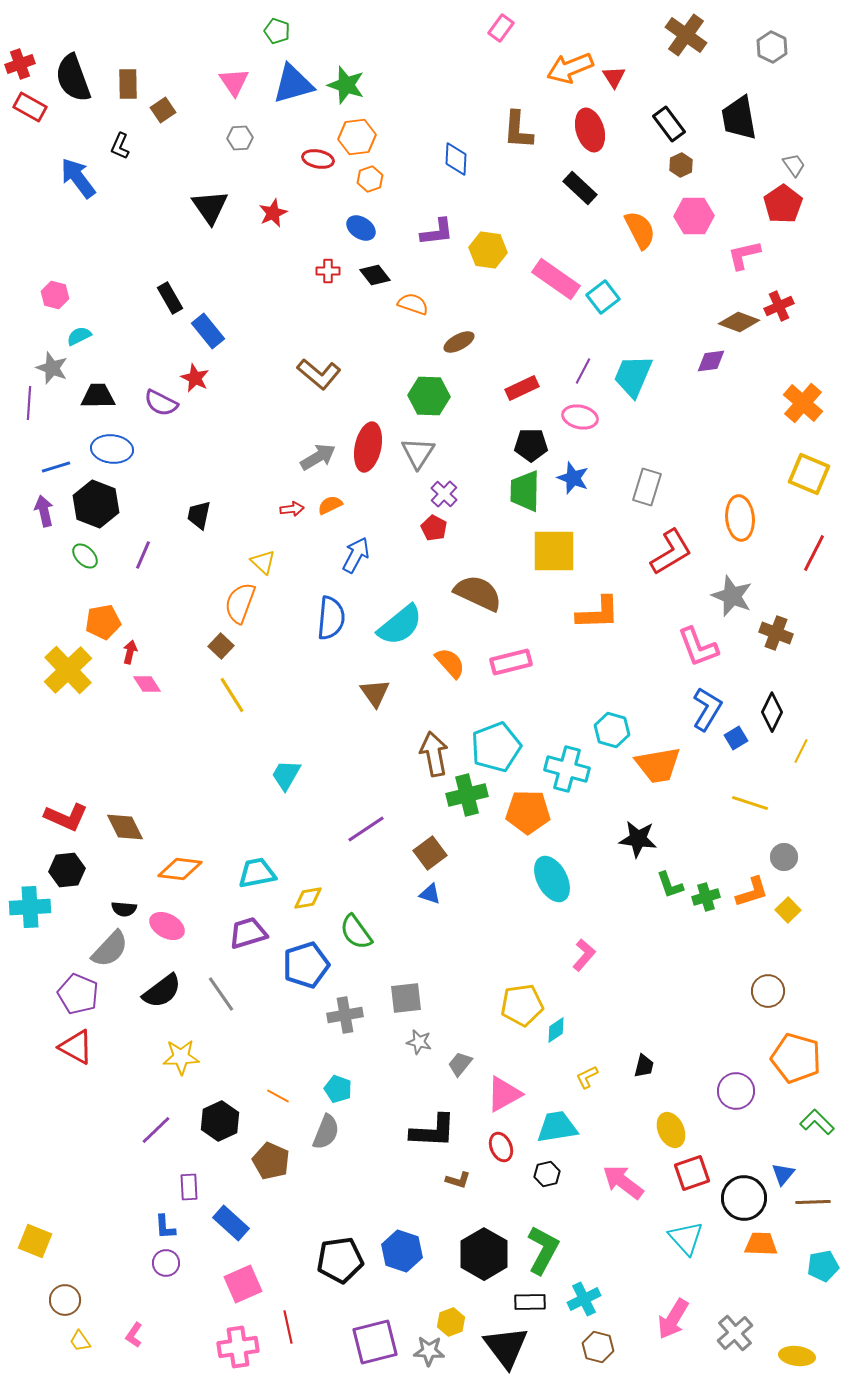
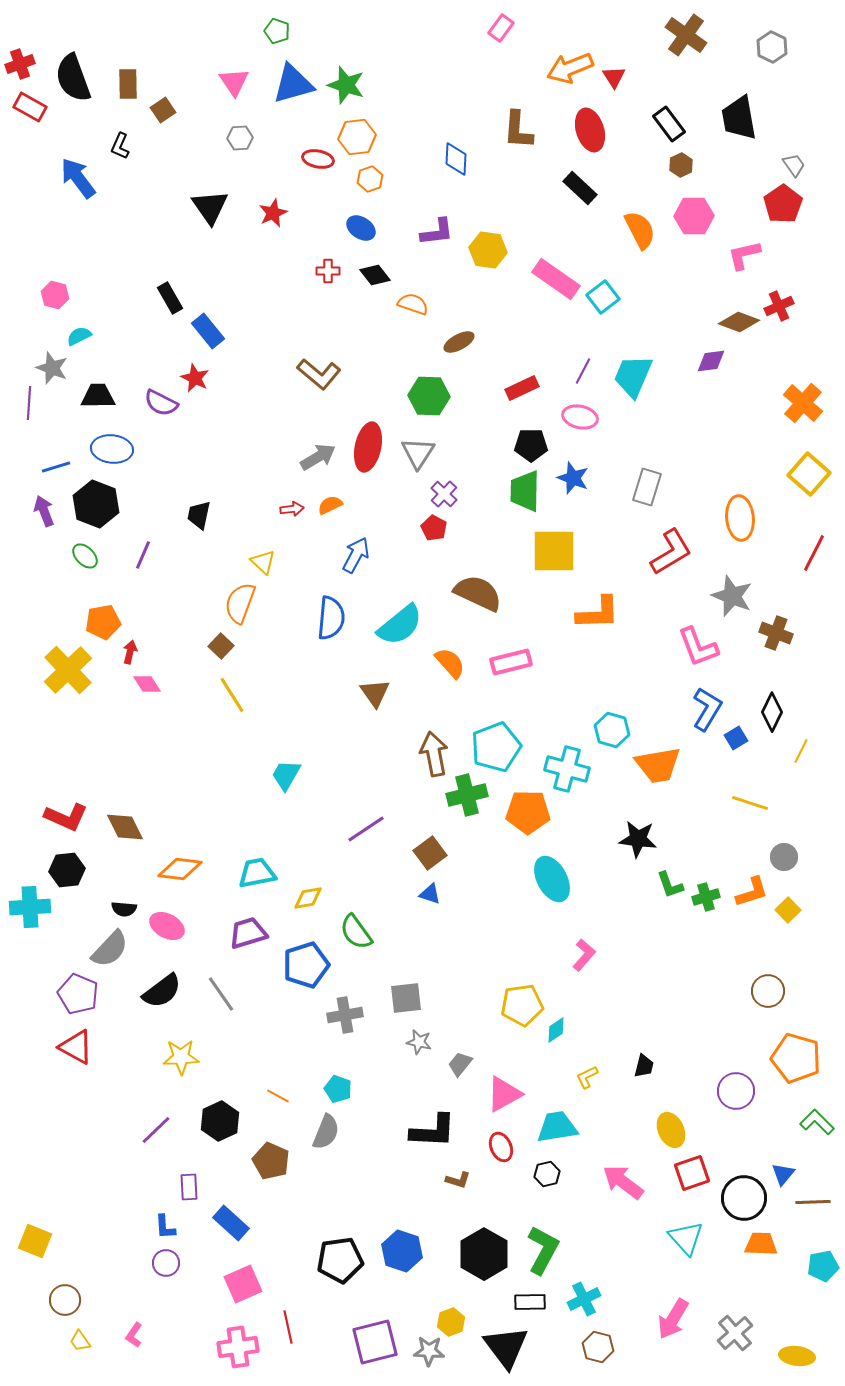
yellow square at (809, 474): rotated 18 degrees clockwise
purple arrow at (44, 511): rotated 8 degrees counterclockwise
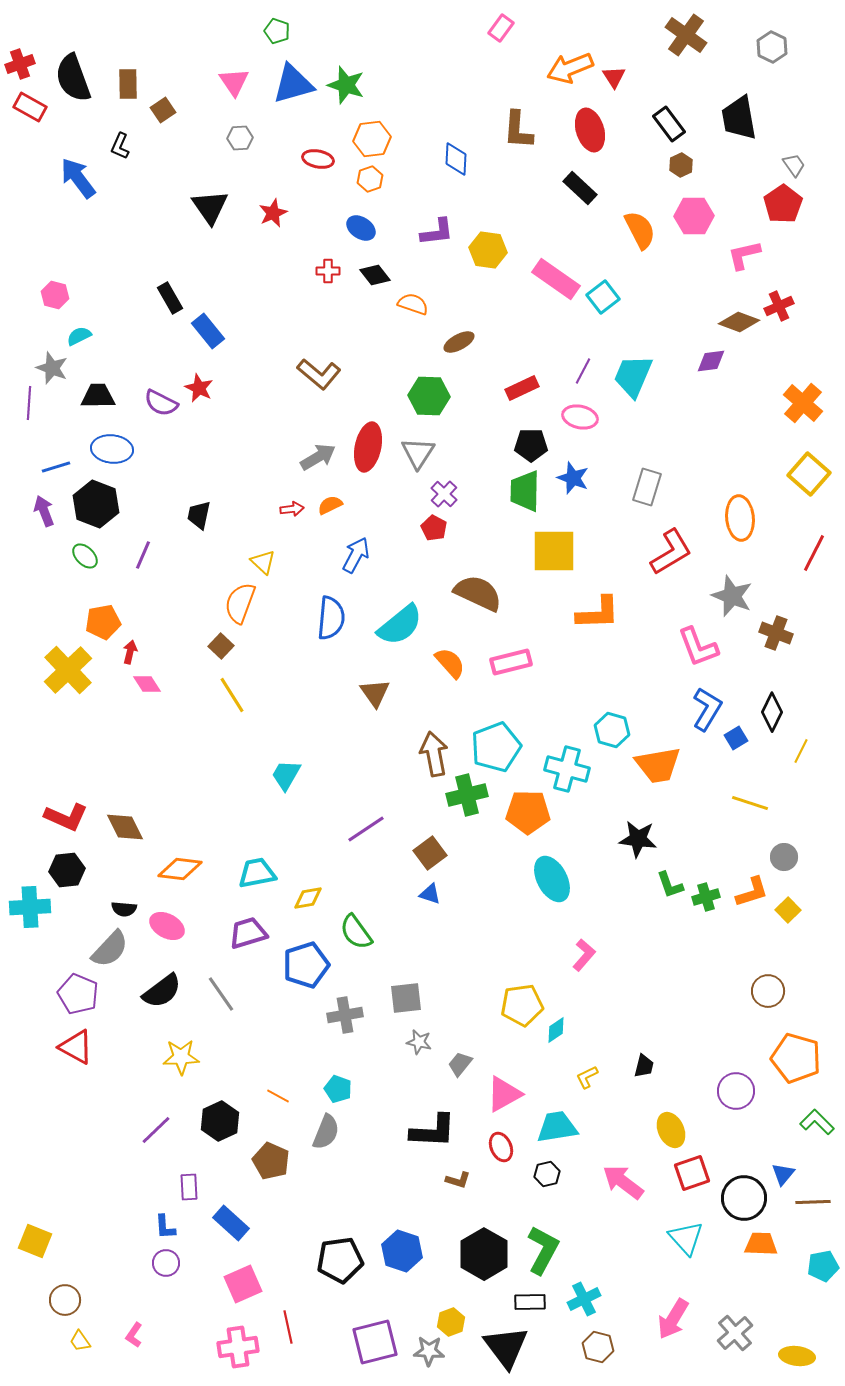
orange hexagon at (357, 137): moved 15 px right, 2 px down
red star at (195, 378): moved 4 px right, 10 px down
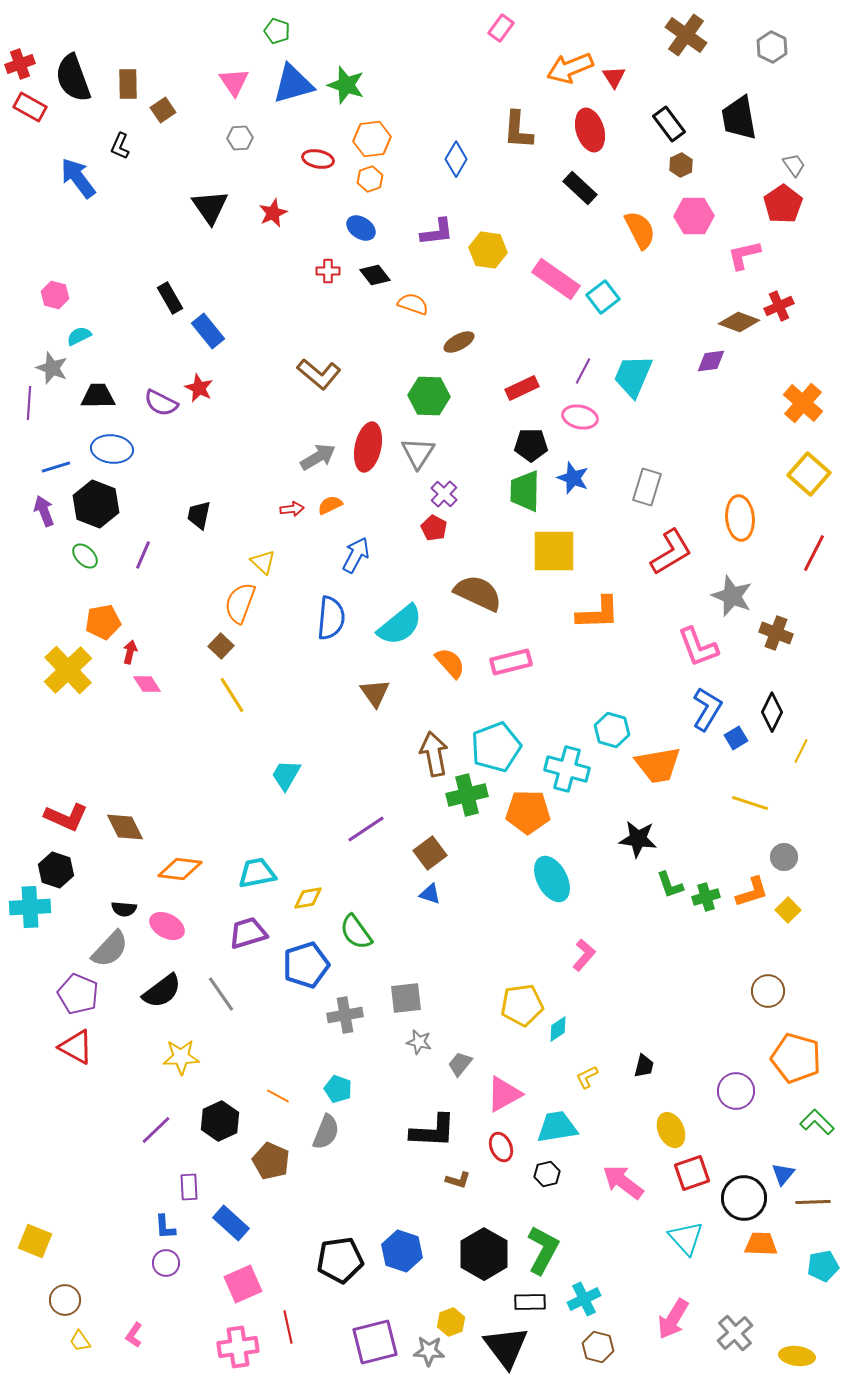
blue diamond at (456, 159): rotated 28 degrees clockwise
black hexagon at (67, 870): moved 11 px left; rotated 24 degrees clockwise
cyan diamond at (556, 1030): moved 2 px right, 1 px up
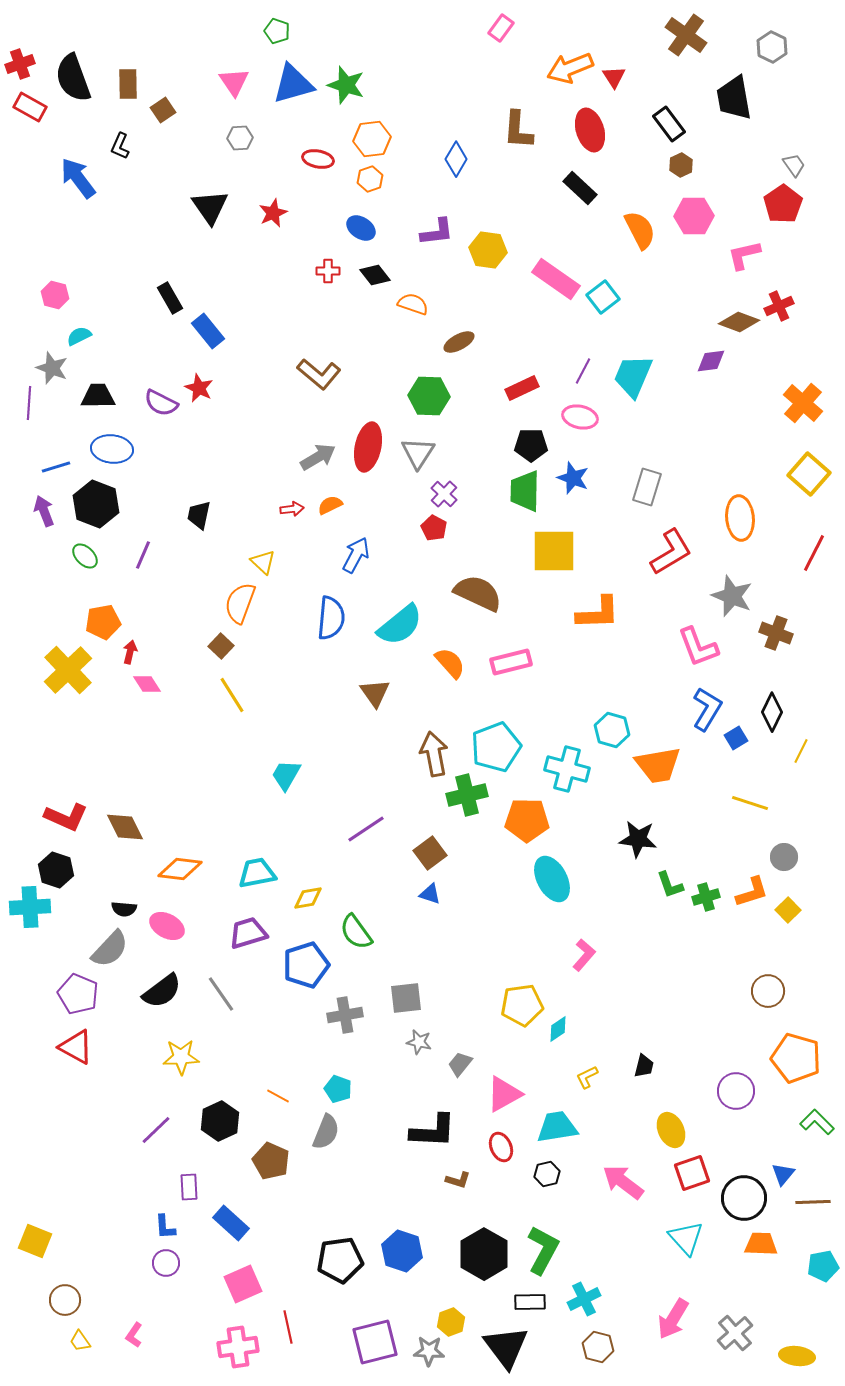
black trapezoid at (739, 118): moved 5 px left, 20 px up
orange pentagon at (528, 812): moved 1 px left, 8 px down
